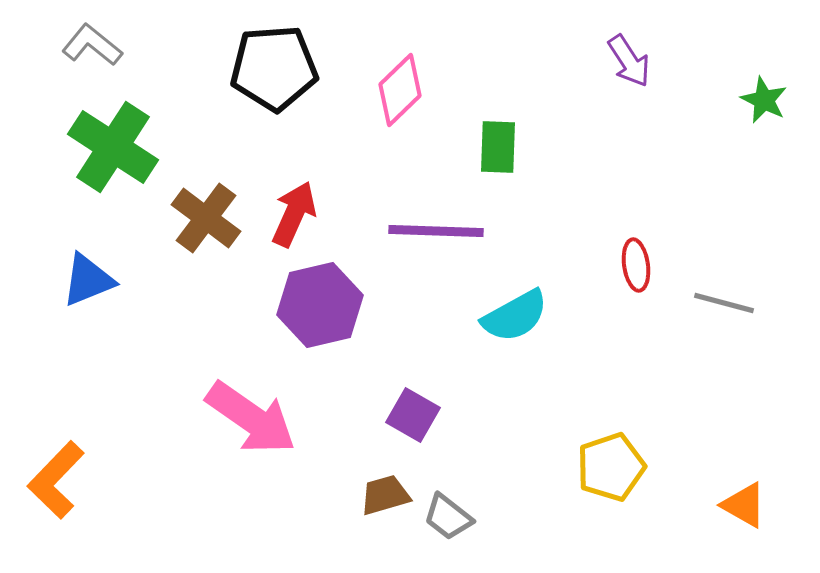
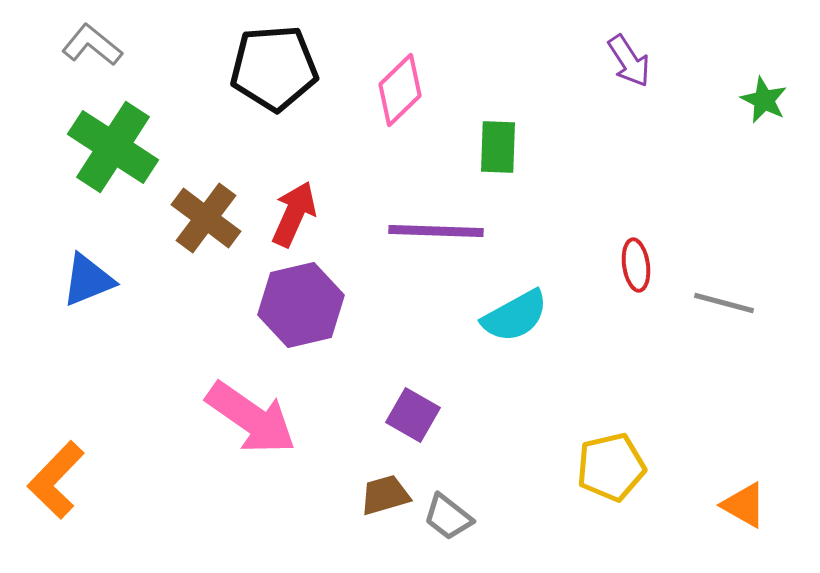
purple hexagon: moved 19 px left
yellow pentagon: rotated 6 degrees clockwise
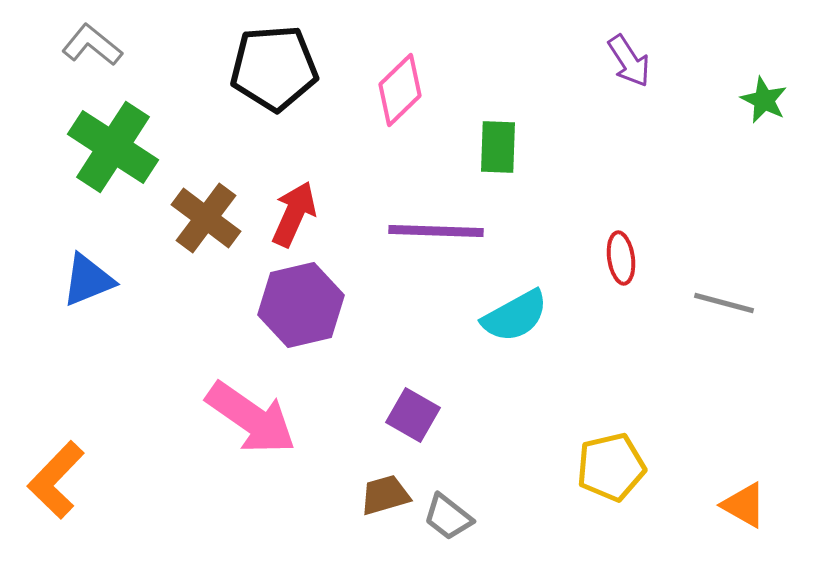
red ellipse: moved 15 px left, 7 px up
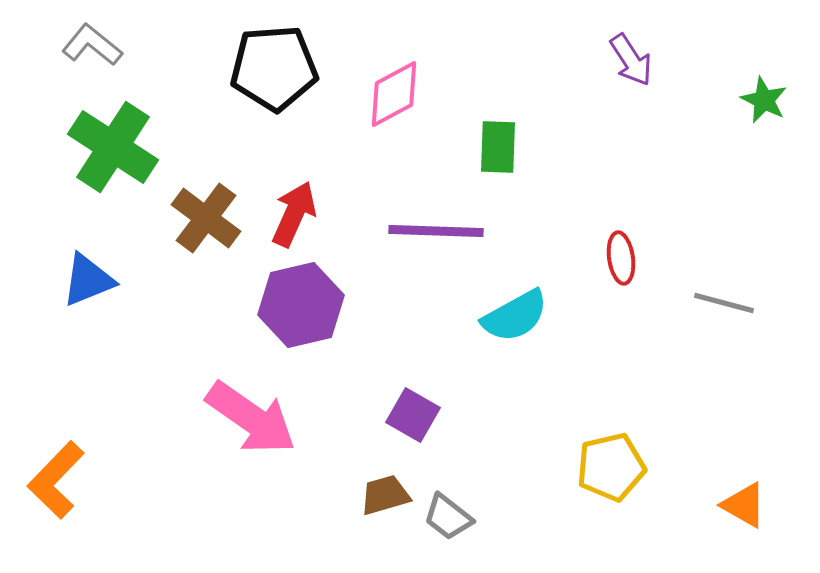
purple arrow: moved 2 px right, 1 px up
pink diamond: moved 6 px left, 4 px down; rotated 16 degrees clockwise
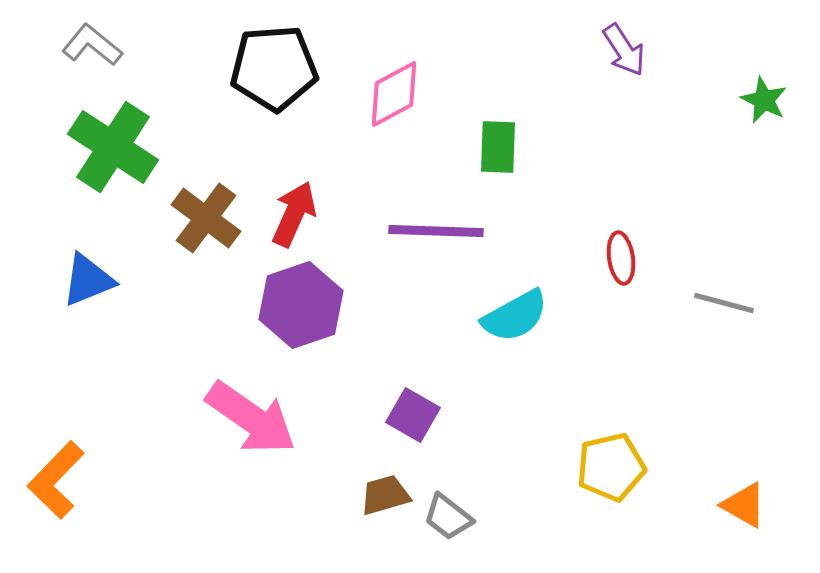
purple arrow: moved 7 px left, 10 px up
purple hexagon: rotated 6 degrees counterclockwise
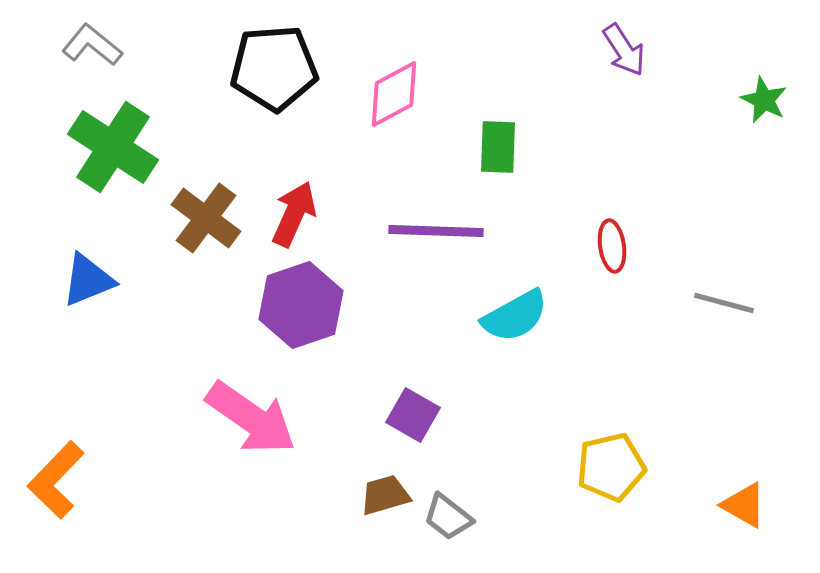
red ellipse: moved 9 px left, 12 px up
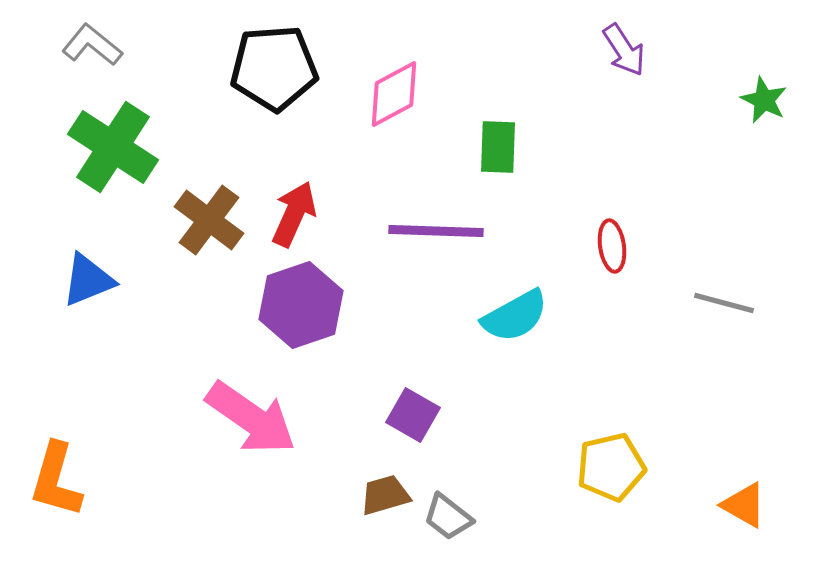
brown cross: moved 3 px right, 2 px down
orange L-shape: rotated 28 degrees counterclockwise
